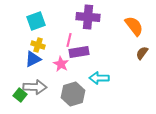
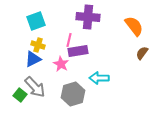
purple rectangle: moved 1 px left, 1 px up
gray arrow: rotated 45 degrees clockwise
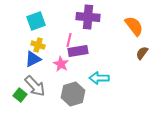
gray arrow: moved 1 px up
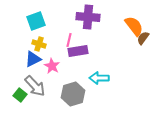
yellow cross: moved 1 px right, 1 px up
brown semicircle: moved 1 px right, 15 px up
pink star: moved 9 px left, 2 px down
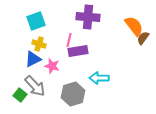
pink star: rotated 14 degrees counterclockwise
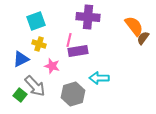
blue triangle: moved 12 px left
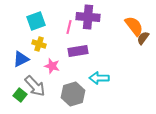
pink line: moved 13 px up
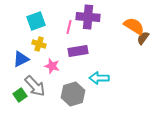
orange semicircle: rotated 20 degrees counterclockwise
green square: rotated 16 degrees clockwise
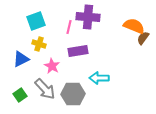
orange semicircle: rotated 10 degrees counterclockwise
pink star: rotated 14 degrees clockwise
gray arrow: moved 10 px right, 3 px down
gray hexagon: rotated 15 degrees clockwise
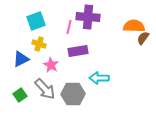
orange semicircle: rotated 20 degrees counterclockwise
pink star: moved 1 px left, 1 px up
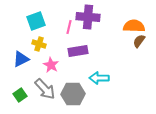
brown semicircle: moved 4 px left, 3 px down
